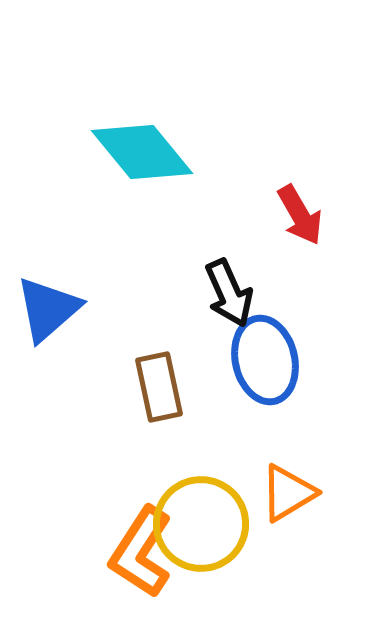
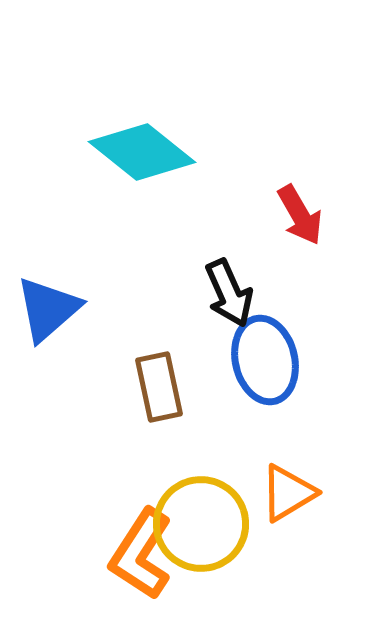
cyan diamond: rotated 12 degrees counterclockwise
orange L-shape: moved 2 px down
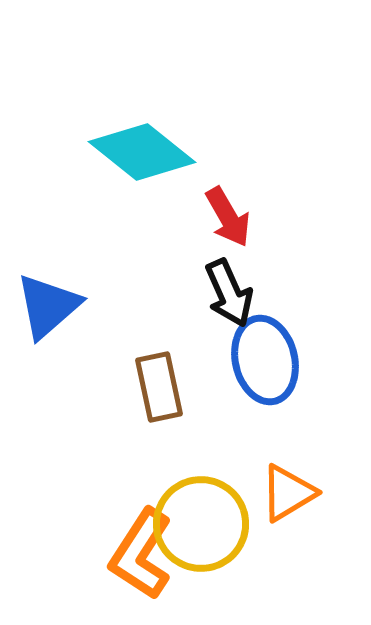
red arrow: moved 72 px left, 2 px down
blue triangle: moved 3 px up
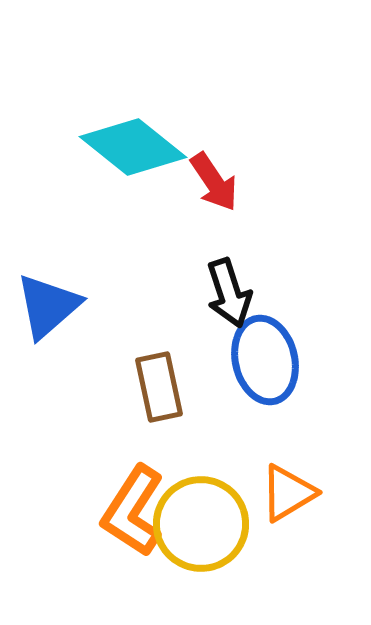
cyan diamond: moved 9 px left, 5 px up
red arrow: moved 14 px left, 35 px up; rotated 4 degrees counterclockwise
black arrow: rotated 6 degrees clockwise
orange L-shape: moved 8 px left, 43 px up
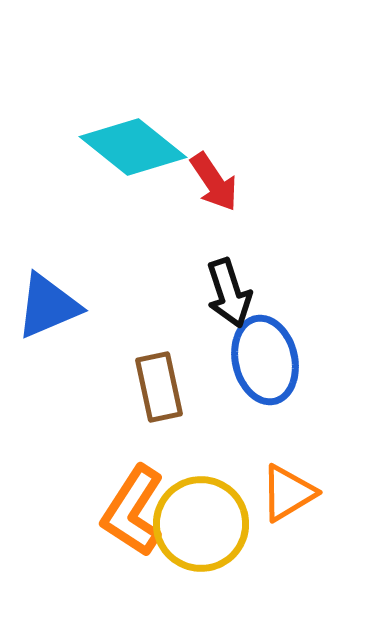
blue triangle: rotated 18 degrees clockwise
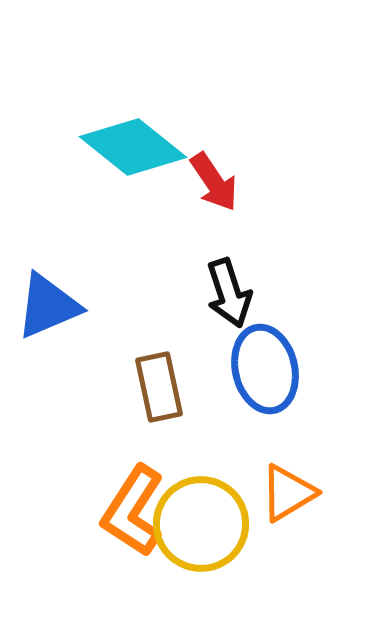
blue ellipse: moved 9 px down
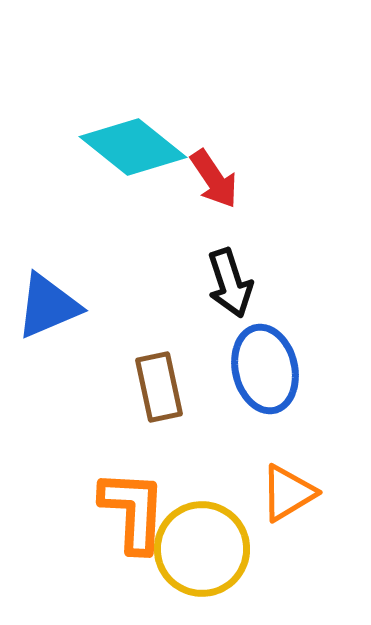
red arrow: moved 3 px up
black arrow: moved 1 px right, 10 px up
orange L-shape: rotated 150 degrees clockwise
yellow circle: moved 1 px right, 25 px down
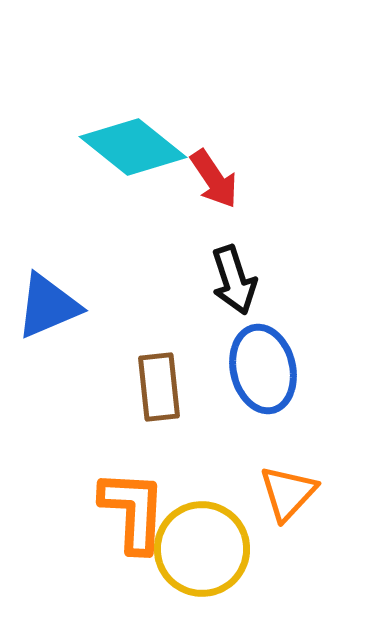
black arrow: moved 4 px right, 3 px up
blue ellipse: moved 2 px left
brown rectangle: rotated 6 degrees clockwise
orange triangle: rotated 16 degrees counterclockwise
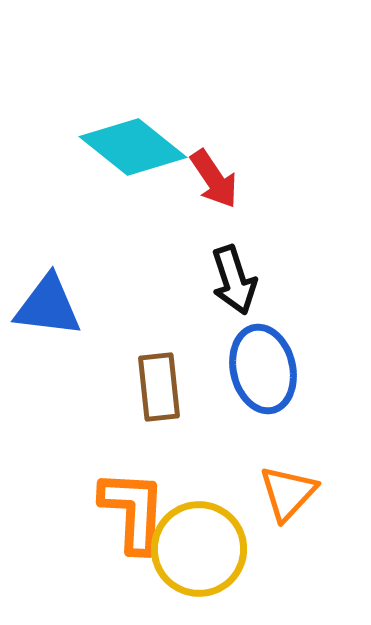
blue triangle: rotated 30 degrees clockwise
yellow circle: moved 3 px left
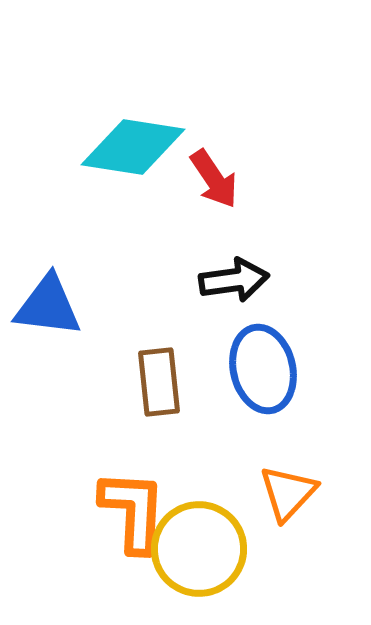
cyan diamond: rotated 30 degrees counterclockwise
black arrow: rotated 80 degrees counterclockwise
brown rectangle: moved 5 px up
